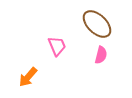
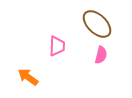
pink trapezoid: rotated 25 degrees clockwise
orange arrow: rotated 85 degrees clockwise
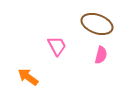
brown ellipse: rotated 24 degrees counterclockwise
pink trapezoid: rotated 30 degrees counterclockwise
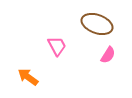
pink semicircle: moved 7 px right; rotated 18 degrees clockwise
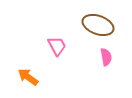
brown ellipse: moved 1 px right, 1 px down
pink semicircle: moved 2 px left, 2 px down; rotated 42 degrees counterclockwise
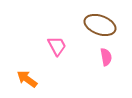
brown ellipse: moved 2 px right
orange arrow: moved 1 px left, 2 px down
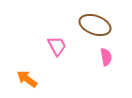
brown ellipse: moved 5 px left
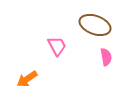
orange arrow: rotated 70 degrees counterclockwise
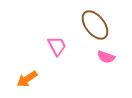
brown ellipse: rotated 32 degrees clockwise
pink semicircle: rotated 120 degrees clockwise
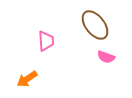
pink trapezoid: moved 11 px left, 5 px up; rotated 25 degrees clockwise
